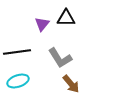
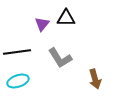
brown arrow: moved 24 px right, 5 px up; rotated 24 degrees clockwise
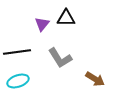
brown arrow: rotated 42 degrees counterclockwise
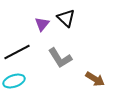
black triangle: rotated 42 degrees clockwise
black line: rotated 20 degrees counterclockwise
cyan ellipse: moved 4 px left
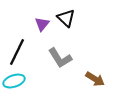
black line: rotated 36 degrees counterclockwise
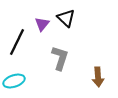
black line: moved 10 px up
gray L-shape: rotated 130 degrees counterclockwise
brown arrow: moved 3 px right, 2 px up; rotated 54 degrees clockwise
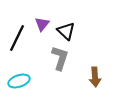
black triangle: moved 13 px down
black line: moved 4 px up
brown arrow: moved 3 px left
cyan ellipse: moved 5 px right
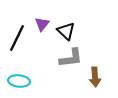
gray L-shape: moved 11 px right; rotated 65 degrees clockwise
cyan ellipse: rotated 25 degrees clockwise
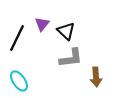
brown arrow: moved 1 px right
cyan ellipse: rotated 50 degrees clockwise
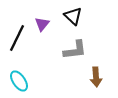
black triangle: moved 7 px right, 15 px up
gray L-shape: moved 4 px right, 8 px up
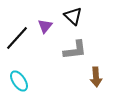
purple triangle: moved 3 px right, 2 px down
black line: rotated 16 degrees clockwise
